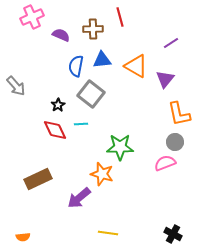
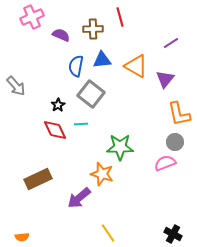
yellow line: rotated 48 degrees clockwise
orange semicircle: moved 1 px left
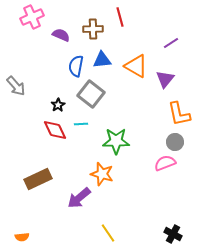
green star: moved 4 px left, 6 px up
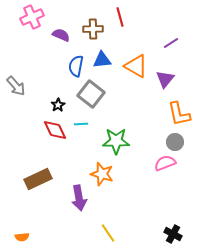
purple arrow: rotated 60 degrees counterclockwise
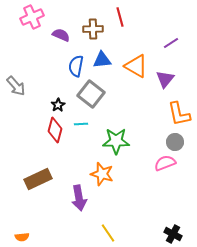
red diamond: rotated 40 degrees clockwise
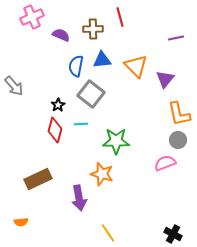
purple line: moved 5 px right, 5 px up; rotated 21 degrees clockwise
orange triangle: rotated 15 degrees clockwise
gray arrow: moved 2 px left
gray circle: moved 3 px right, 2 px up
orange semicircle: moved 1 px left, 15 px up
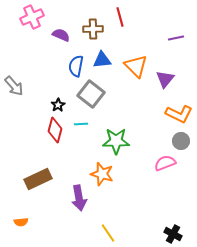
orange L-shape: rotated 52 degrees counterclockwise
gray circle: moved 3 px right, 1 px down
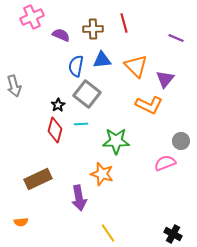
red line: moved 4 px right, 6 px down
purple line: rotated 35 degrees clockwise
gray arrow: rotated 25 degrees clockwise
gray square: moved 4 px left
orange L-shape: moved 30 px left, 9 px up
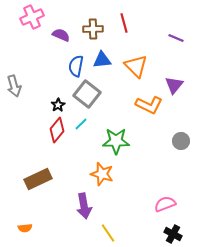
purple triangle: moved 9 px right, 6 px down
cyan line: rotated 40 degrees counterclockwise
red diamond: moved 2 px right; rotated 25 degrees clockwise
pink semicircle: moved 41 px down
purple arrow: moved 5 px right, 8 px down
orange semicircle: moved 4 px right, 6 px down
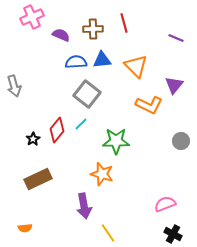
blue semicircle: moved 4 px up; rotated 75 degrees clockwise
black star: moved 25 px left, 34 px down
